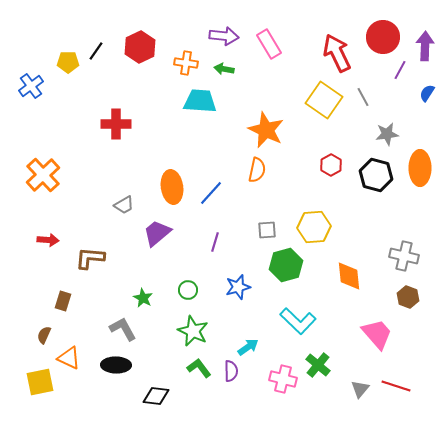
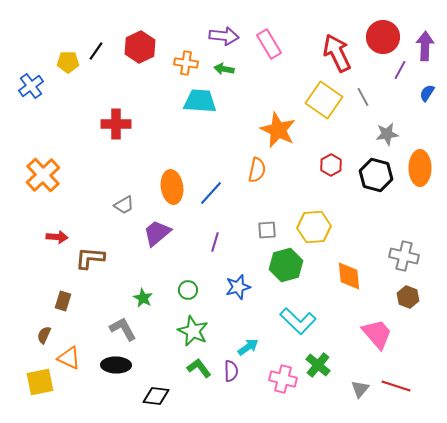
orange star at (266, 130): moved 12 px right
red arrow at (48, 240): moved 9 px right, 3 px up
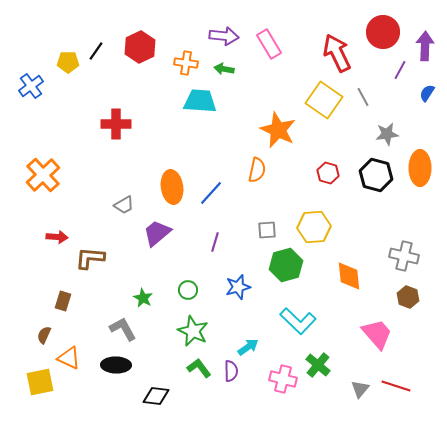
red circle at (383, 37): moved 5 px up
red hexagon at (331, 165): moved 3 px left, 8 px down; rotated 15 degrees counterclockwise
